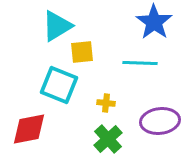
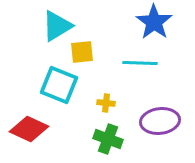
red diamond: rotated 36 degrees clockwise
green cross: rotated 28 degrees counterclockwise
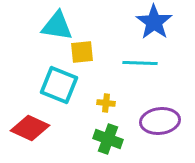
cyan triangle: rotated 40 degrees clockwise
red diamond: moved 1 px right, 1 px up
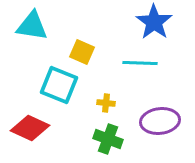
cyan triangle: moved 25 px left
yellow square: rotated 30 degrees clockwise
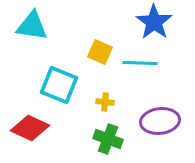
yellow square: moved 18 px right
yellow cross: moved 1 px left, 1 px up
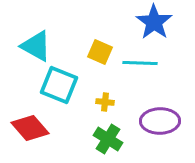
cyan triangle: moved 4 px right, 20 px down; rotated 20 degrees clockwise
purple ellipse: rotated 6 degrees clockwise
red diamond: rotated 24 degrees clockwise
green cross: rotated 12 degrees clockwise
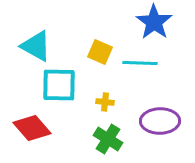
cyan square: rotated 21 degrees counterclockwise
red diamond: moved 2 px right
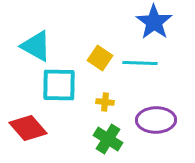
yellow square: moved 6 px down; rotated 10 degrees clockwise
purple ellipse: moved 4 px left, 1 px up
red diamond: moved 4 px left
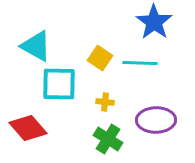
cyan square: moved 1 px up
